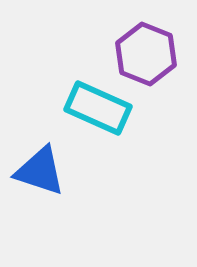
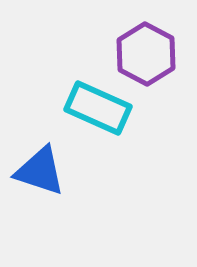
purple hexagon: rotated 6 degrees clockwise
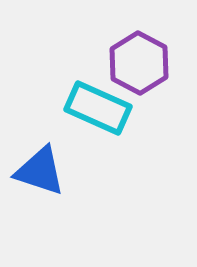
purple hexagon: moved 7 px left, 9 px down
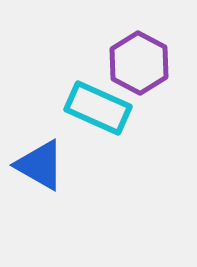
blue triangle: moved 6 px up; rotated 12 degrees clockwise
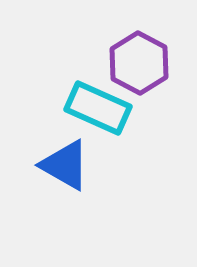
blue triangle: moved 25 px right
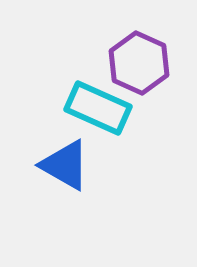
purple hexagon: rotated 4 degrees counterclockwise
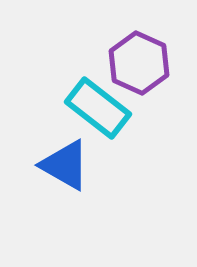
cyan rectangle: rotated 14 degrees clockwise
